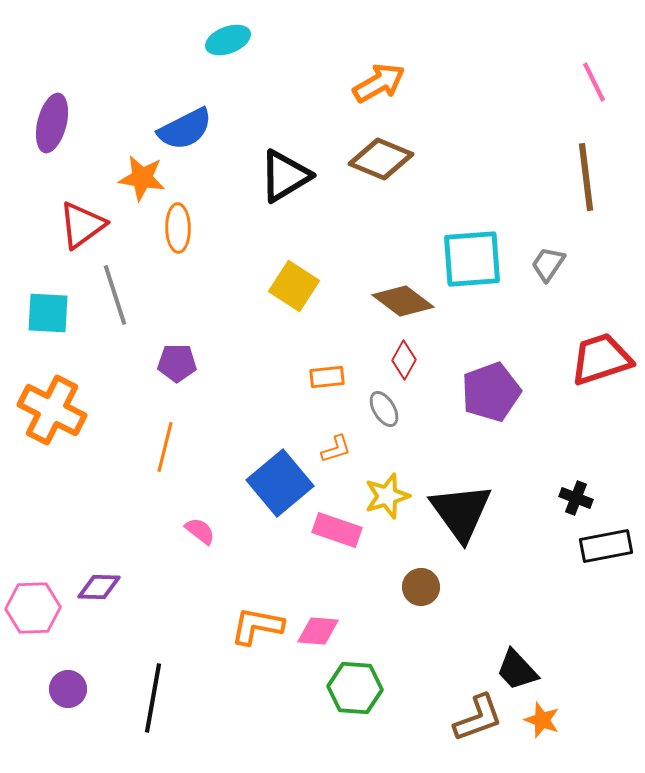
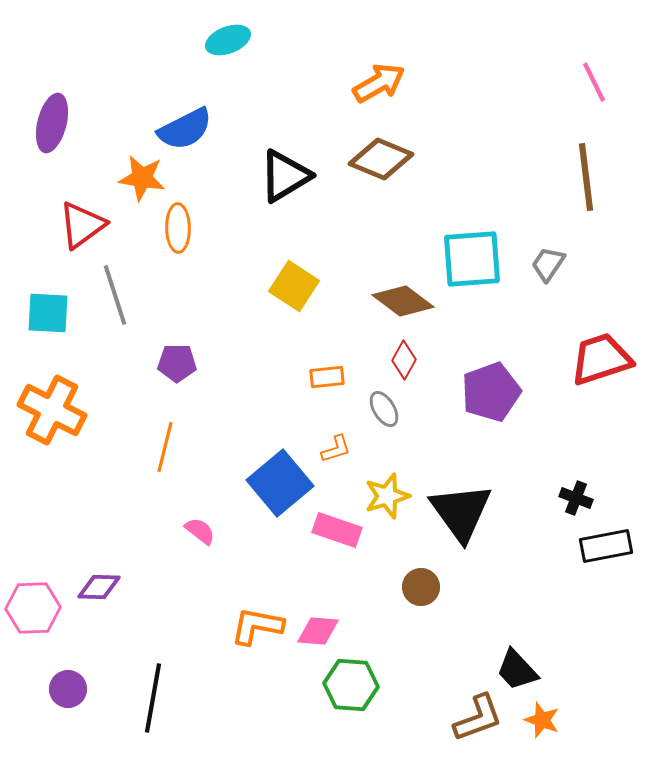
green hexagon at (355, 688): moved 4 px left, 3 px up
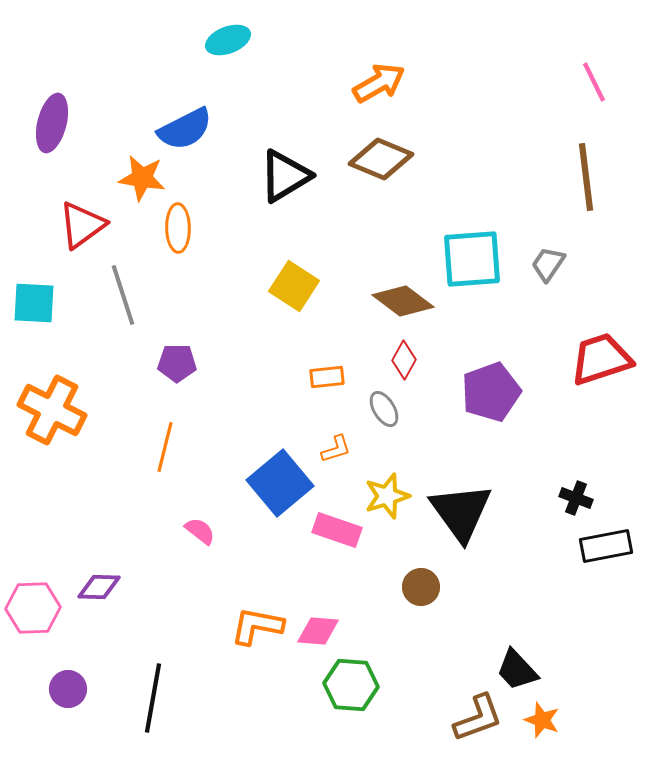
gray line at (115, 295): moved 8 px right
cyan square at (48, 313): moved 14 px left, 10 px up
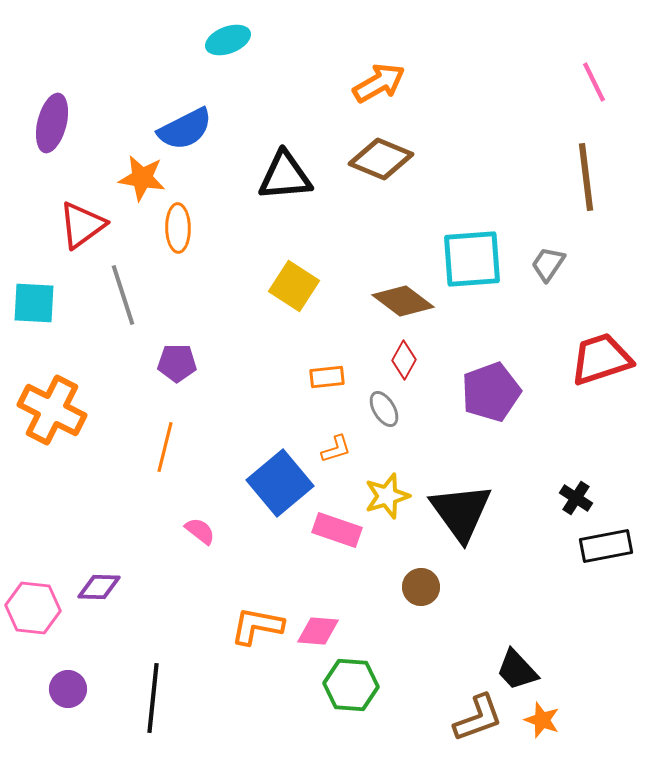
black triangle at (285, 176): rotated 26 degrees clockwise
black cross at (576, 498): rotated 12 degrees clockwise
pink hexagon at (33, 608): rotated 8 degrees clockwise
black line at (153, 698): rotated 4 degrees counterclockwise
